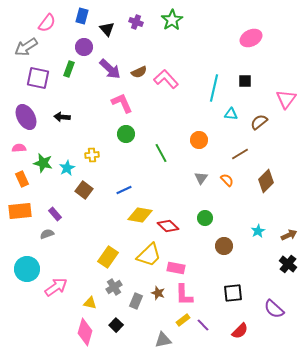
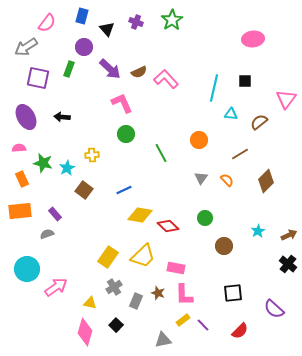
pink ellipse at (251, 38): moved 2 px right, 1 px down; rotated 20 degrees clockwise
yellow trapezoid at (149, 255): moved 6 px left, 1 px down
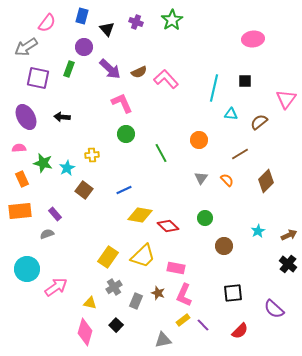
pink L-shape at (184, 295): rotated 25 degrees clockwise
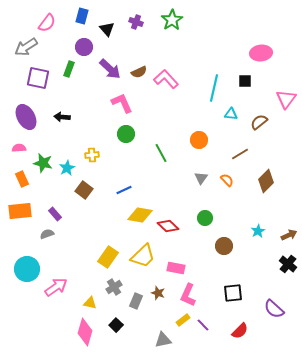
pink ellipse at (253, 39): moved 8 px right, 14 px down
pink L-shape at (184, 295): moved 4 px right
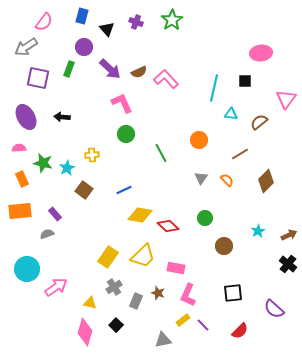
pink semicircle at (47, 23): moved 3 px left, 1 px up
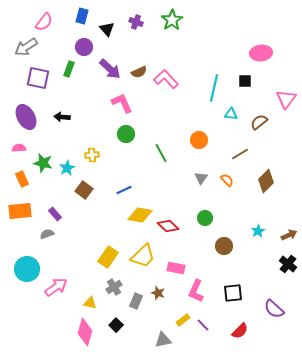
pink L-shape at (188, 295): moved 8 px right, 4 px up
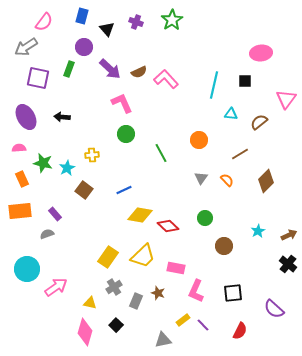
cyan line at (214, 88): moved 3 px up
red semicircle at (240, 331): rotated 18 degrees counterclockwise
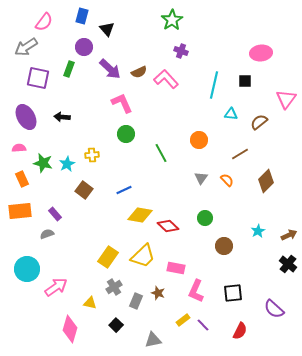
purple cross at (136, 22): moved 45 px right, 29 px down
cyan star at (67, 168): moved 4 px up
pink diamond at (85, 332): moved 15 px left, 3 px up
gray triangle at (163, 340): moved 10 px left
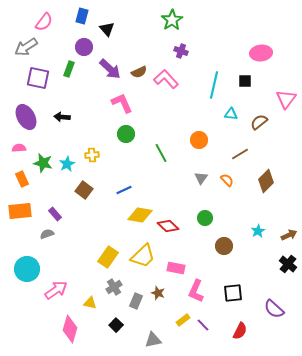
pink arrow at (56, 287): moved 3 px down
